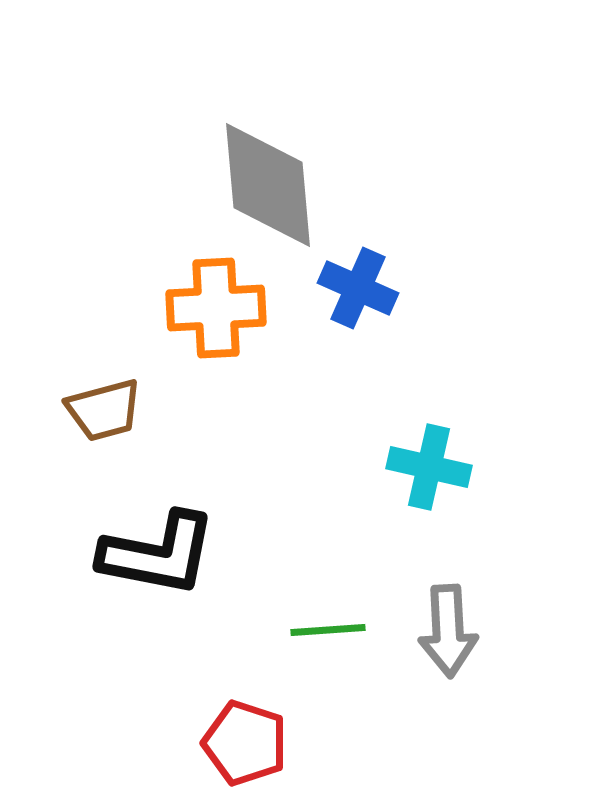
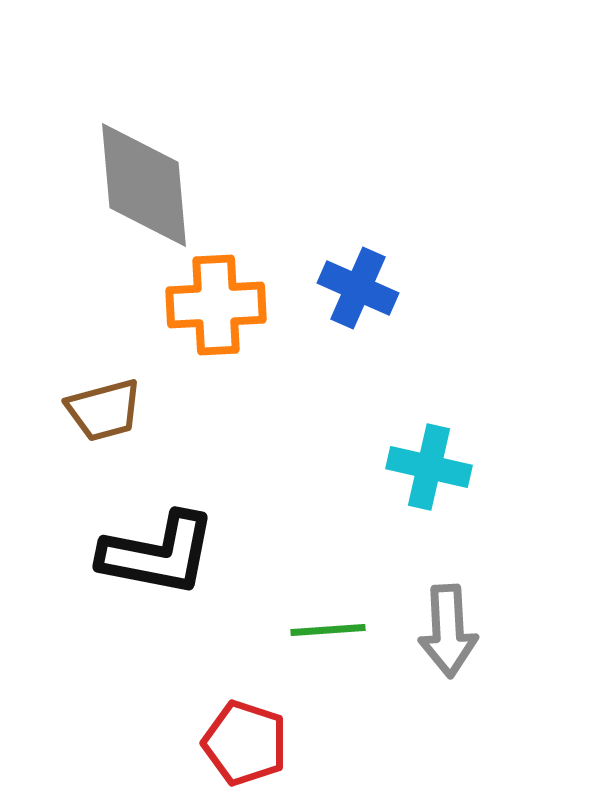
gray diamond: moved 124 px left
orange cross: moved 3 px up
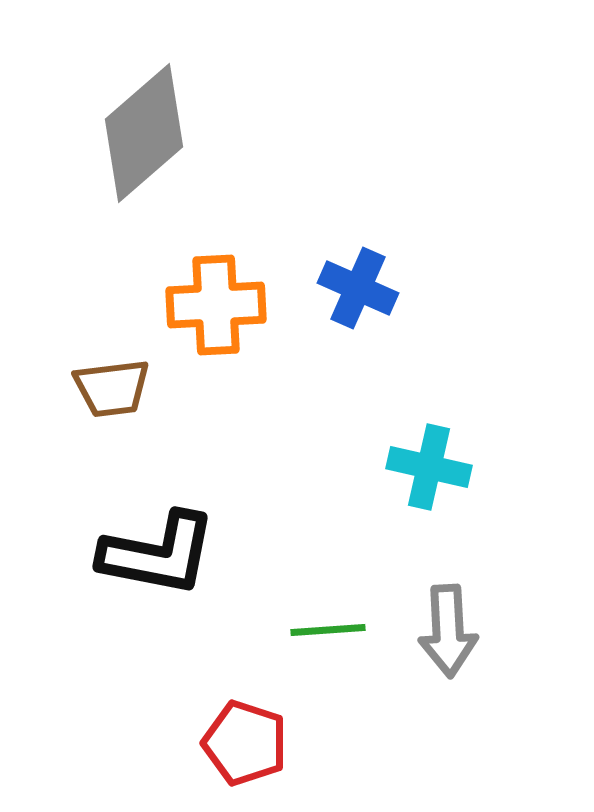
gray diamond: moved 52 px up; rotated 54 degrees clockwise
brown trapezoid: moved 8 px right, 22 px up; rotated 8 degrees clockwise
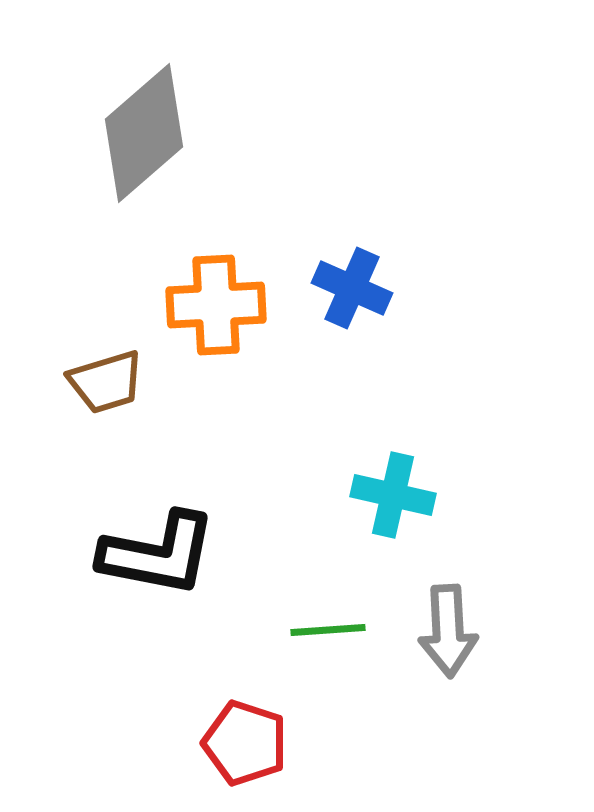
blue cross: moved 6 px left
brown trapezoid: moved 6 px left, 6 px up; rotated 10 degrees counterclockwise
cyan cross: moved 36 px left, 28 px down
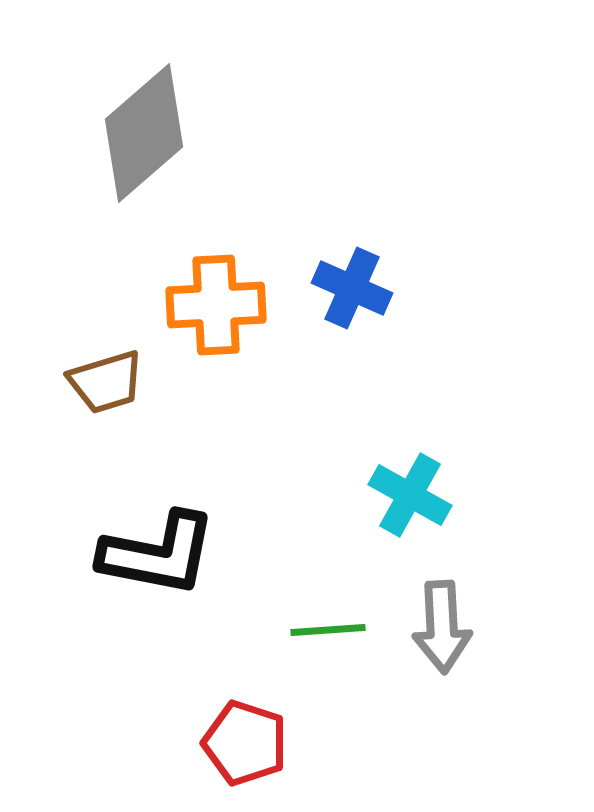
cyan cross: moved 17 px right; rotated 16 degrees clockwise
gray arrow: moved 6 px left, 4 px up
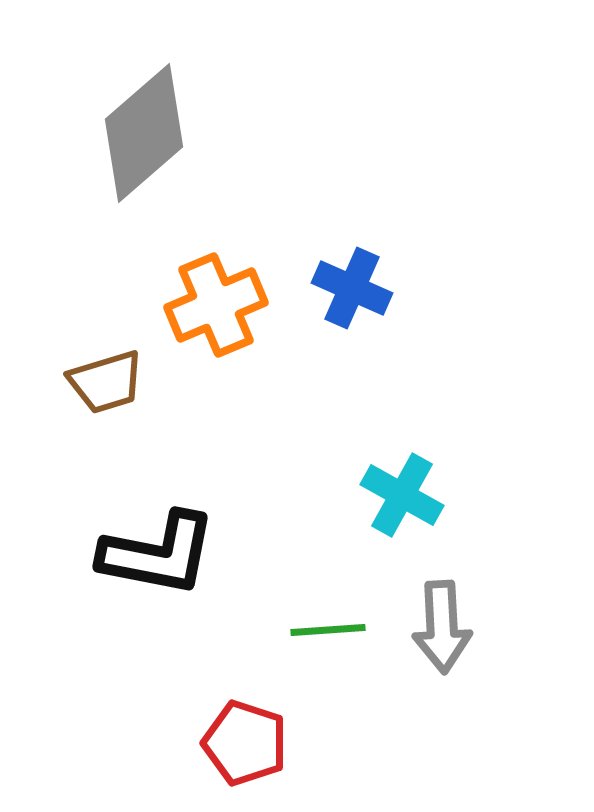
orange cross: rotated 20 degrees counterclockwise
cyan cross: moved 8 px left
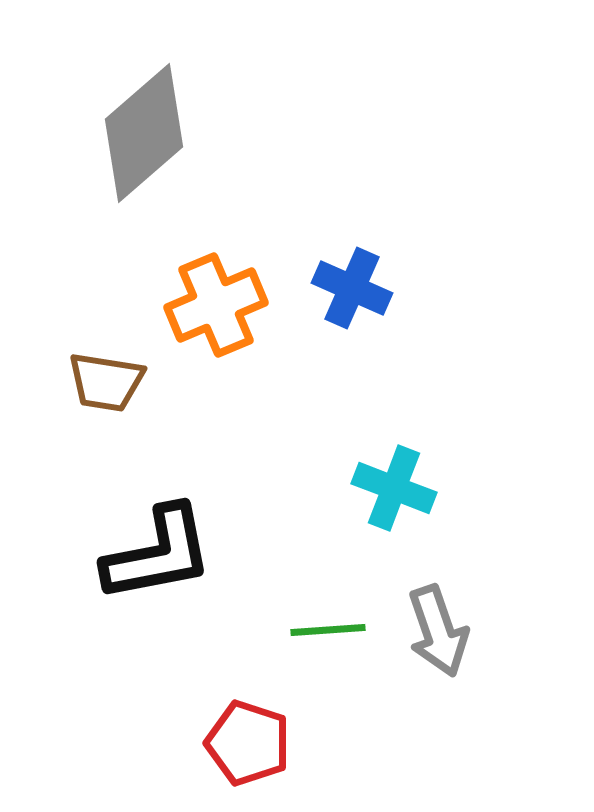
brown trapezoid: rotated 26 degrees clockwise
cyan cross: moved 8 px left, 7 px up; rotated 8 degrees counterclockwise
black L-shape: rotated 22 degrees counterclockwise
gray arrow: moved 4 px left, 4 px down; rotated 16 degrees counterclockwise
red pentagon: moved 3 px right
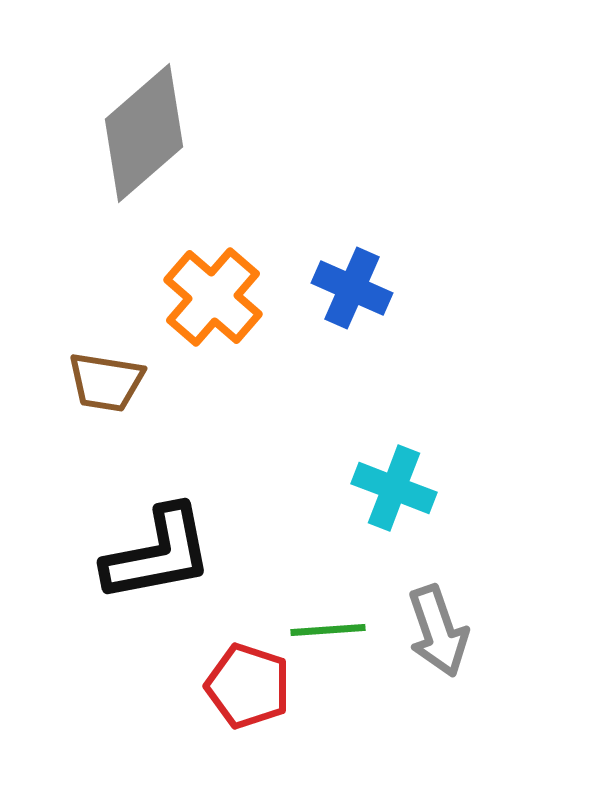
orange cross: moved 3 px left, 8 px up; rotated 26 degrees counterclockwise
red pentagon: moved 57 px up
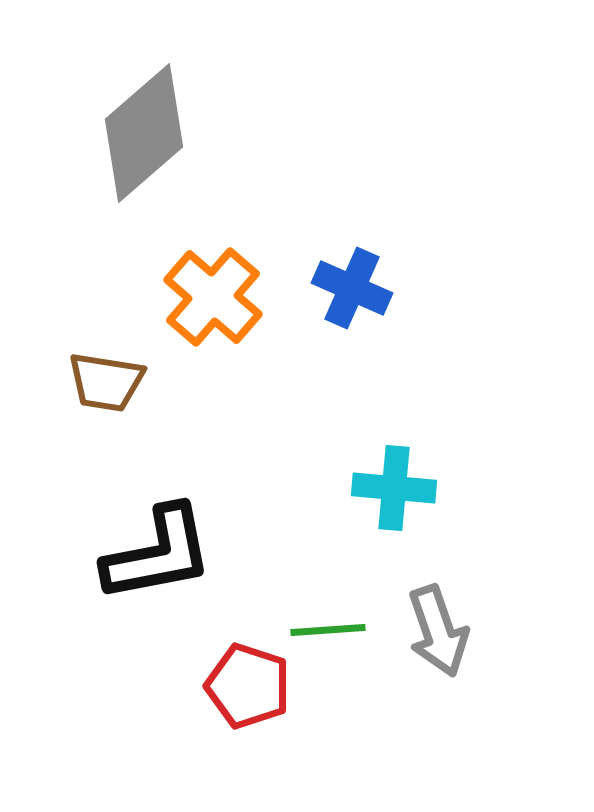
cyan cross: rotated 16 degrees counterclockwise
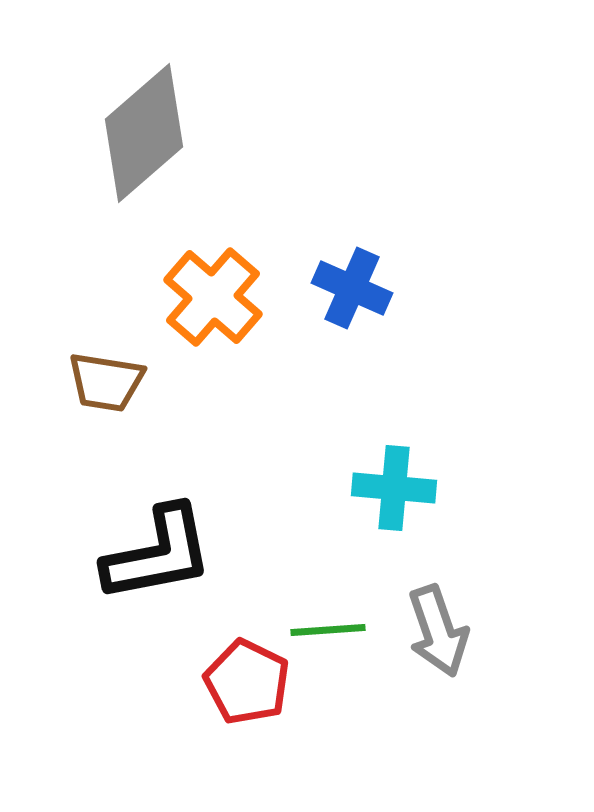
red pentagon: moved 1 px left, 4 px up; rotated 8 degrees clockwise
